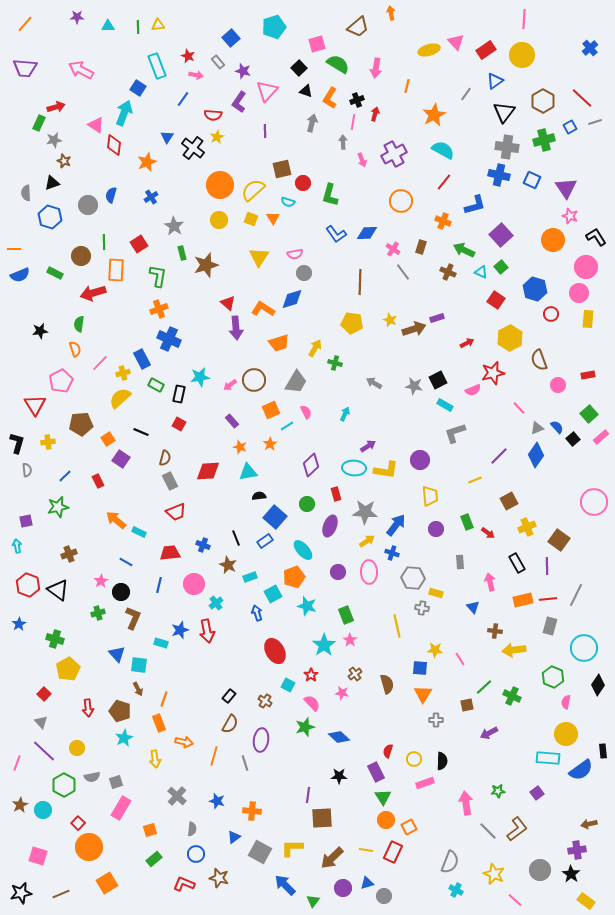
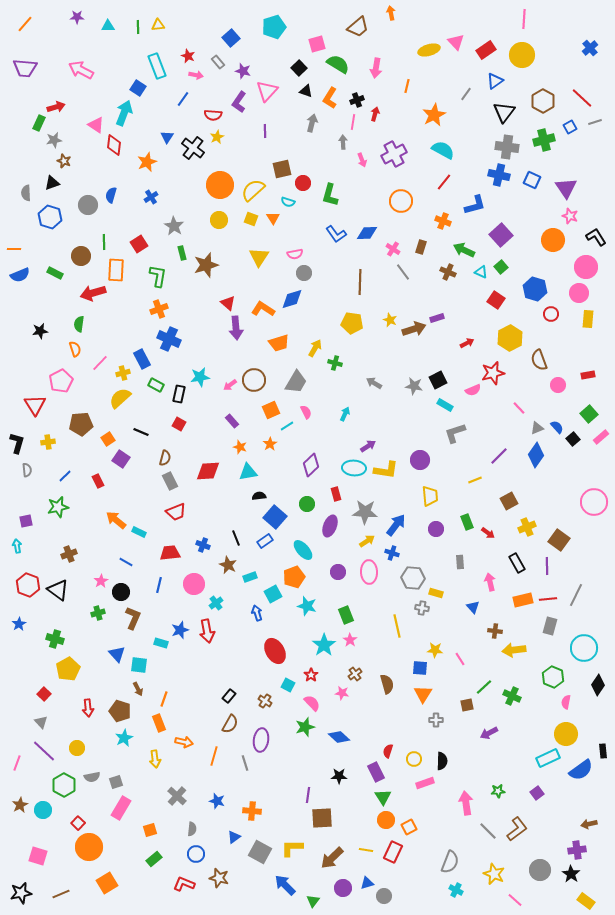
cyan rectangle at (548, 758): rotated 30 degrees counterclockwise
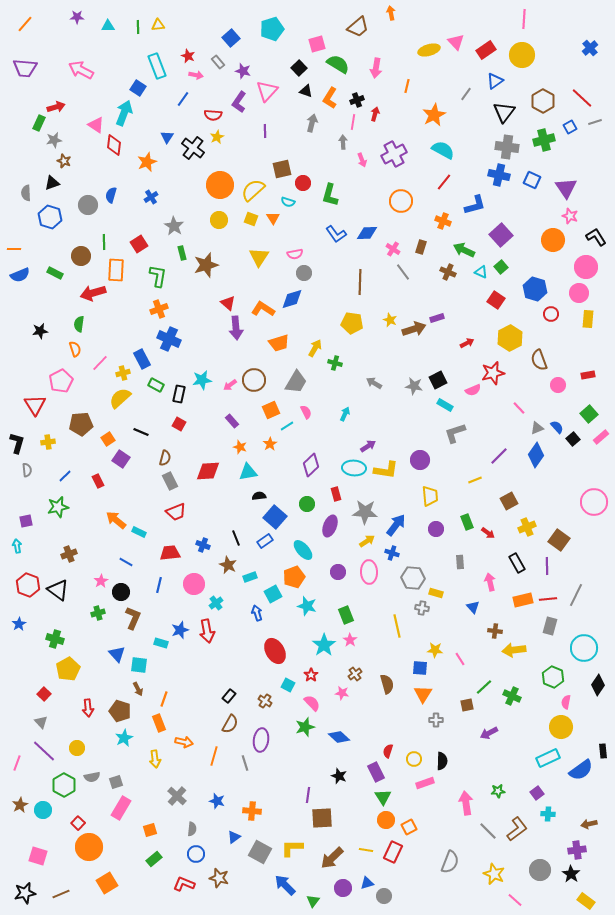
cyan pentagon at (274, 27): moved 2 px left, 2 px down
cyan star at (200, 377): moved 2 px right, 3 px down
yellow circle at (566, 734): moved 5 px left, 7 px up
black star at (339, 776): rotated 21 degrees clockwise
cyan cross at (456, 890): moved 92 px right, 76 px up; rotated 24 degrees counterclockwise
black star at (21, 893): moved 4 px right
